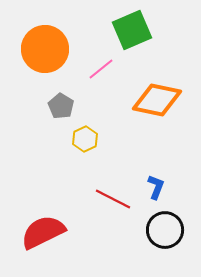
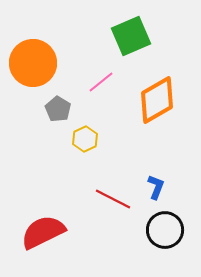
green square: moved 1 px left, 6 px down
orange circle: moved 12 px left, 14 px down
pink line: moved 13 px down
orange diamond: rotated 42 degrees counterclockwise
gray pentagon: moved 3 px left, 3 px down
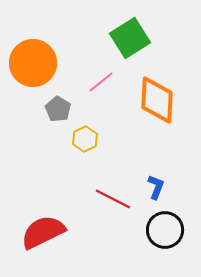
green square: moved 1 px left, 2 px down; rotated 9 degrees counterclockwise
orange diamond: rotated 57 degrees counterclockwise
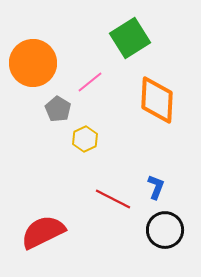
pink line: moved 11 px left
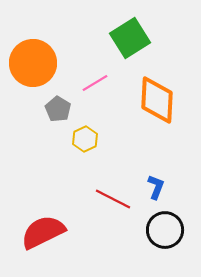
pink line: moved 5 px right, 1 px down; rotated 8 degrees clockwise
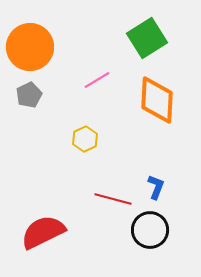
green square: moved 17 px right
orange circle: moved 3 px left, 16 px up
pink line: moved 2 px right, 3 px up
gray pentagon: moved 29 px left, 14 px up; rotated 15 degrees clockwise
red line: rotated 12 degrees counterclockwise
black circle: moved 15 px left
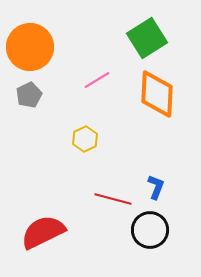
orange diamond: moved 6 px up
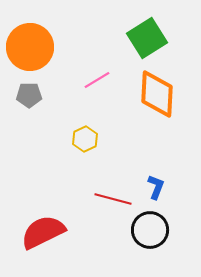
gray pentagon: rotated 25 degrees clockwise
